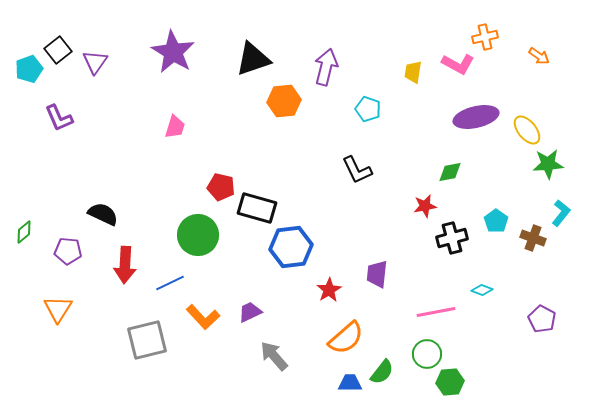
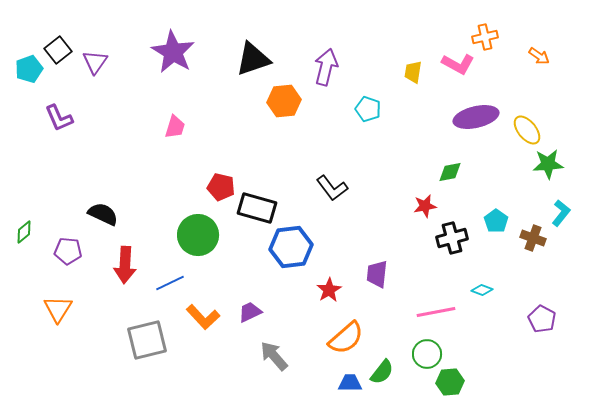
black L-shape at (357, 170): moved 25 px left, 18 px down; rotated 12 degrees counterclockwise
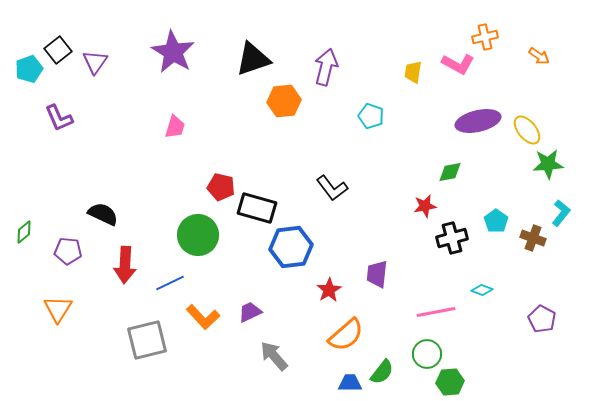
cyan pentagon at (368, 109): moved 3 px right, 7 px down
purple ellipse at (476, 117): moved 2 px right, 4 px down
orange semicircle at (346, 338): moved 3 px up
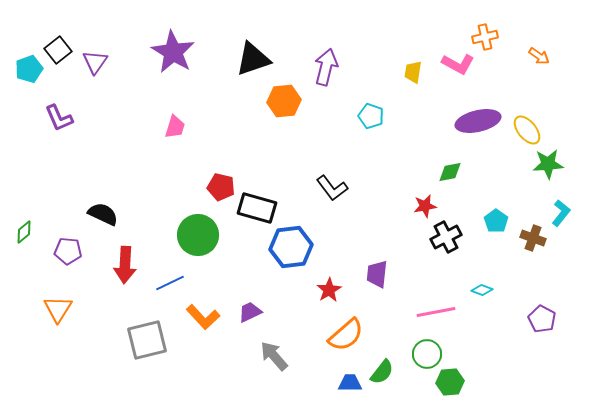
black cross at (452, 238): moved 6 px left, 1 px up; rotated 12 degrees counterclockwise
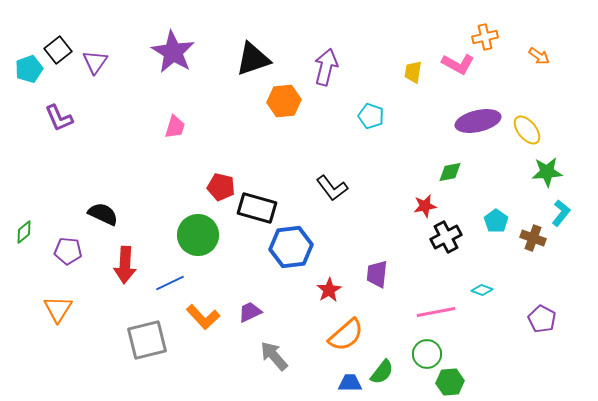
green star at (548, 164): moved 1 px left, 8 px down
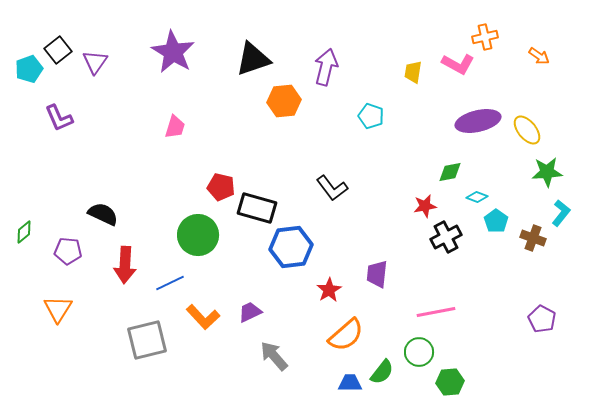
cyan diamond at (482, 290): moved 5 px left, 93 px up
green circle at (427, 354): moved 8 px left, 2 px up
